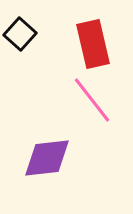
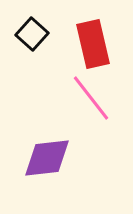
black square: moved 12 px right
pink line: moved 1 px left, 2 px up
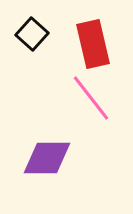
purple diamond: rotated 6 degrees clockwise
